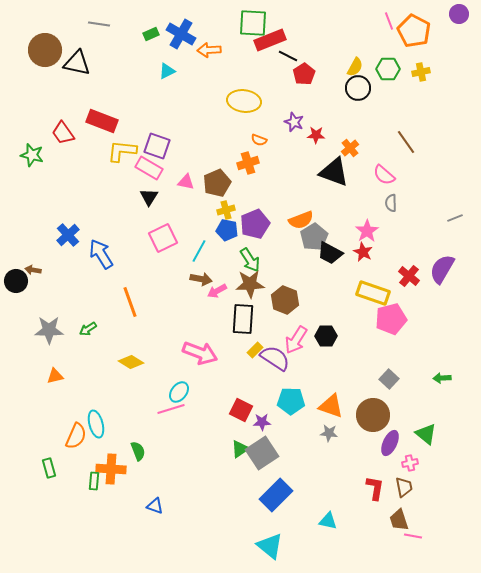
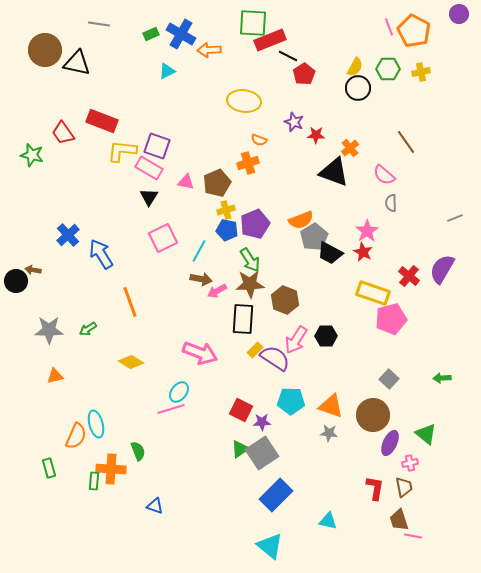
pink line at (389, 21): moved 6 px down
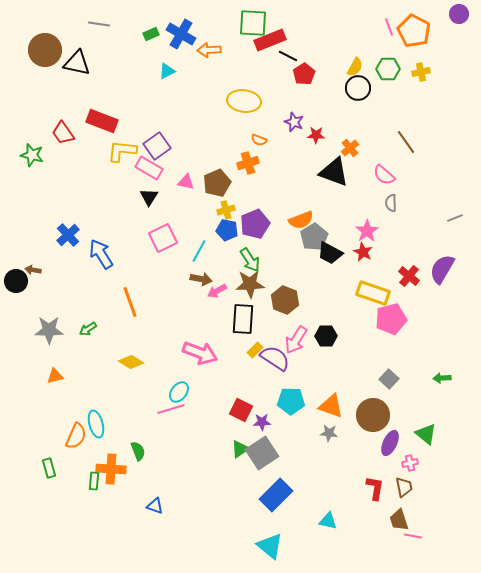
purple square at (157, 146): rotated 36 degrees clockwise
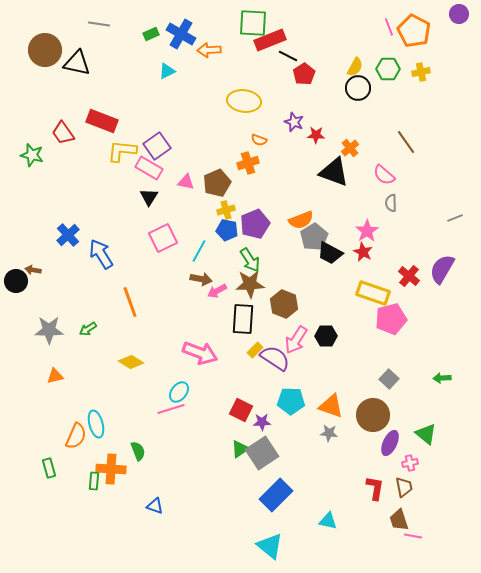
brown hexagon at (285, 300): moved 1 px left, 4 px down
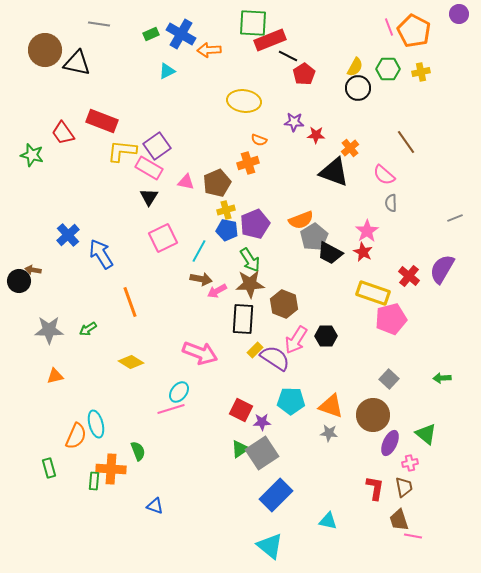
purple star at (294, 122): rotated 18 degrees counterclockwise
black circle at (16, 281): moved 3 px right
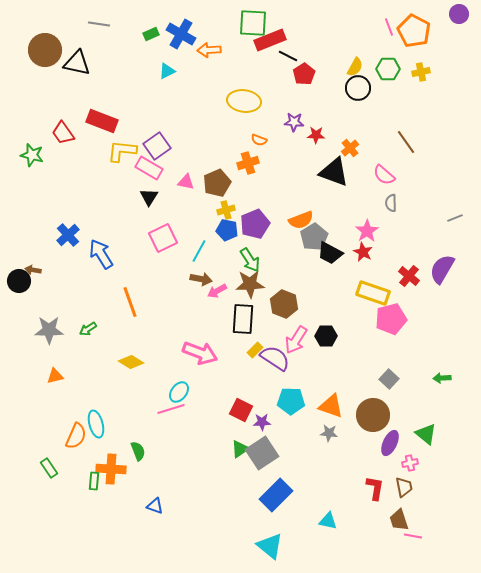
green rectangle at (49, 468): rotated 18 degrees counterclockwise
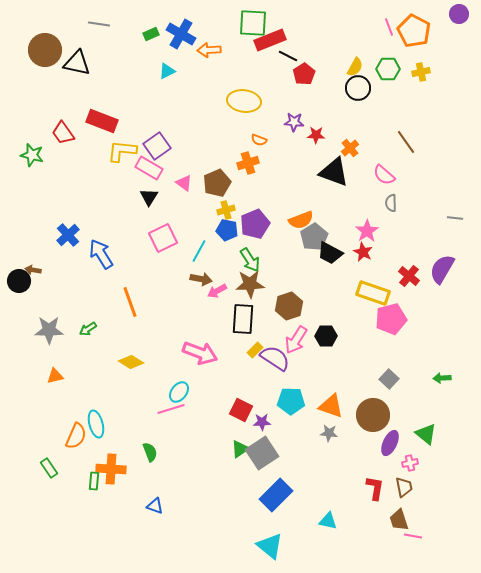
pink triangle at (186, 182): moved 2 px left, 1 px down; rotated 24 degrees clockwise
gray line at (455, 218): rotated 28 degrees clockwise
brown hexagon at (284, 304): moved 5 px right, 2 px down; rotated 20 degrees clockwise
green semicircle at (138, 451): moved 12 px right, 1 px down
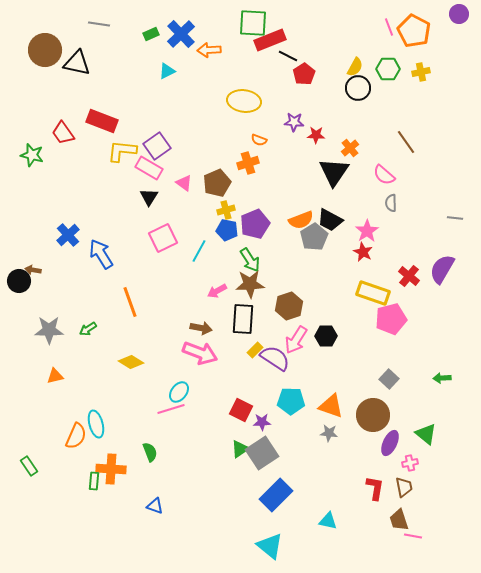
blue cross at (181, 34): rotated 16 degrees clockwise
black triangle at (334, 172): rotated 44 degrees clockwise
black trapezoid at (330, 253): moved 33 px up
brown arrow at (201, 279): moved 49 px down
green rectangle at (49, 468): moved 20 px left, 2 px up
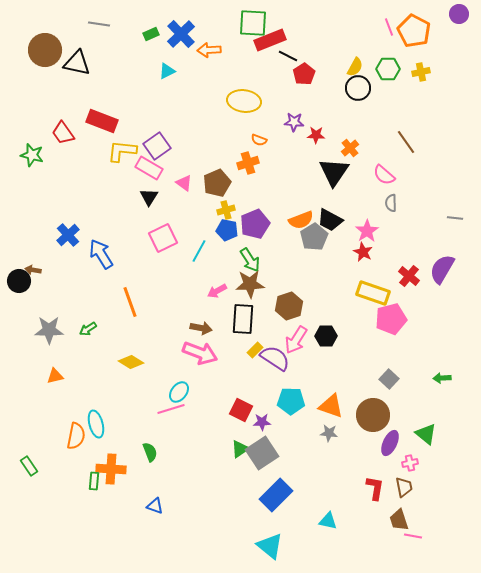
orange semicircle at (76, 436): rotated 12 degrees counterclockwise
